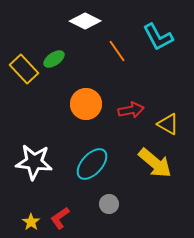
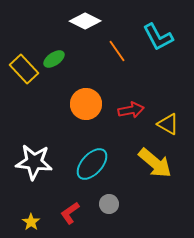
red L-shape: moved 10 px right, 5 px up
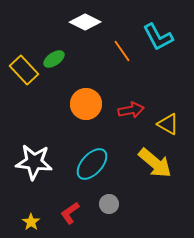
white diamond: moved 1 px down
orange line: moved 5 px right
yellow rectangle: moved 1 px down
